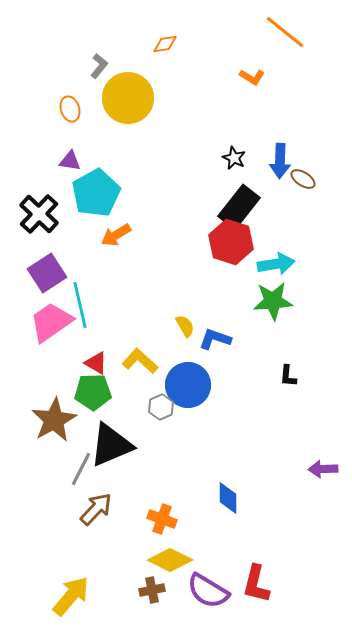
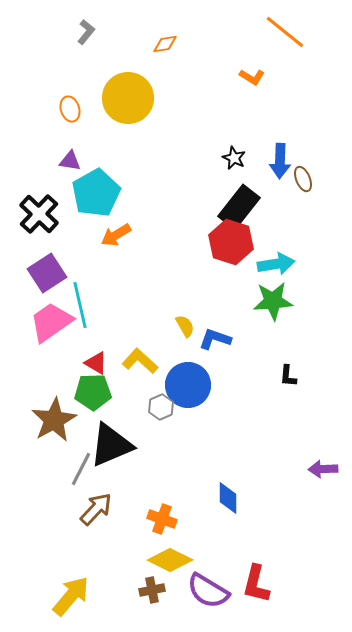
gray L-shape: moved 13 px left, 34 px up
brown ellipse: rotated 35 degrees clockwise
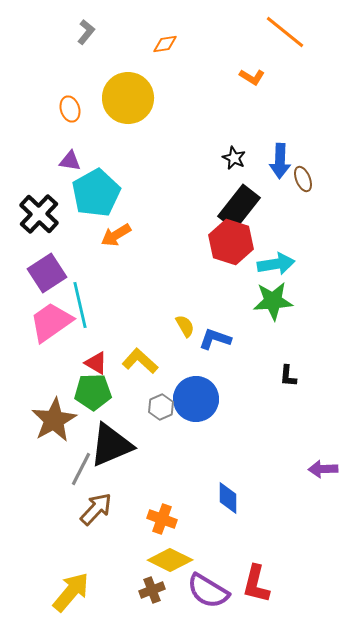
blue circle: moved 8 px right, 14 px down
brown cross: rotated 10 degrees counterclockwise
yellow arrow: moved 4 px up
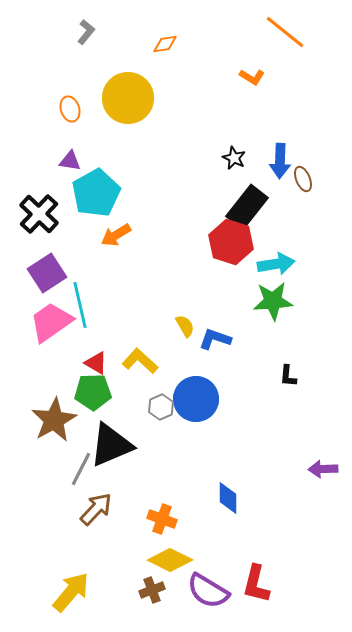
black rectangle: moved 8 px right
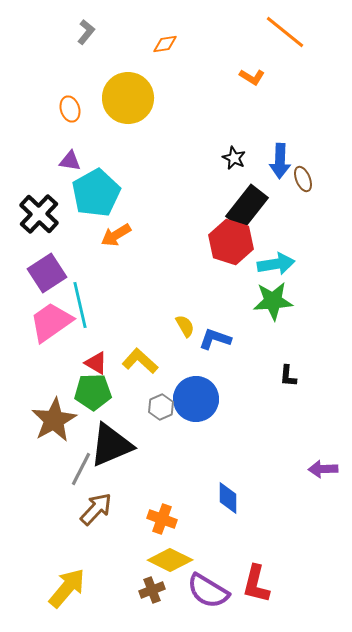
yellow arrow: moved 4 px left, 4 px up
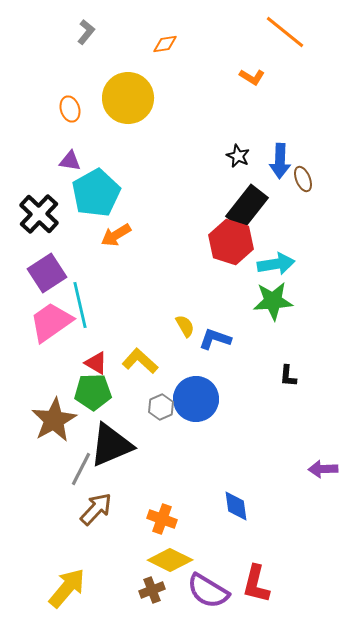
black star: moved 4 px right, 2 px up
blue diamond: moved 8 px right, 8 px down; rotated 8 degrees counterclockwise
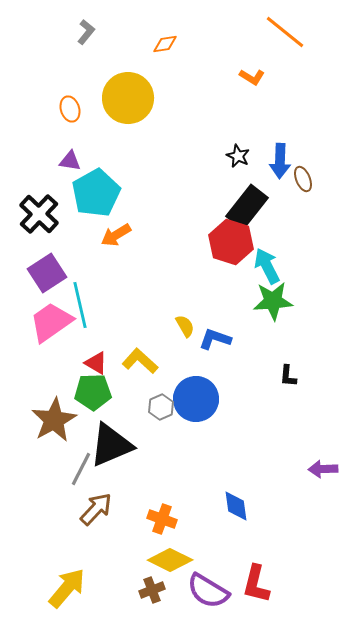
cyan arrow: moved 9 px left, 2 px down; rotated 108 degrees counterclockwise
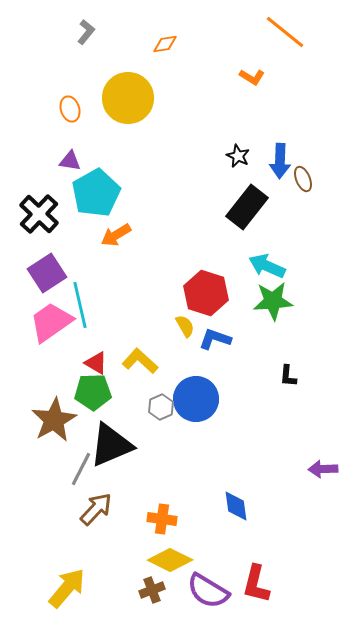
red hexagon: moved 25 px left, 51 px down
cyan arrow: rotated 39 degrees counterclockwise
orange cross: rotated 12 degrees counterclockwise
